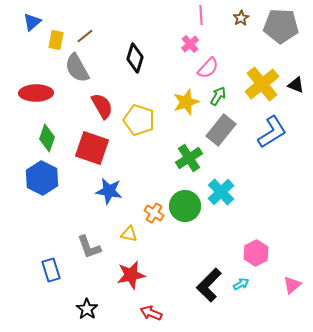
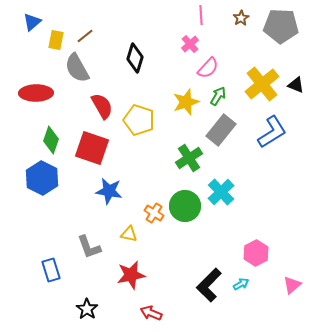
green diamond: moved 4 px right, 2 px down
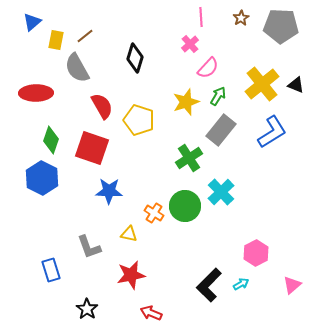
pink line: moved 2 px down
blue star: rotated 8 degrees counterclockwise
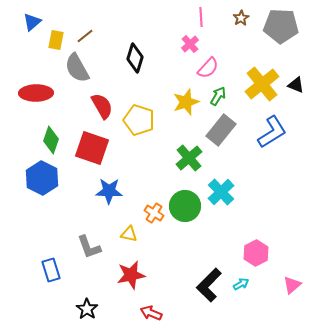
green cross: rotated 8 degrees counterclockwise
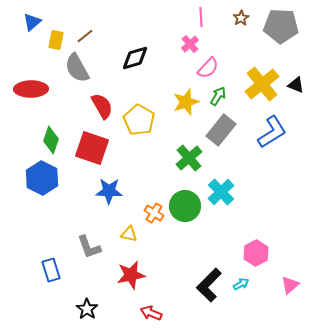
black diamond: rotated 56 degrees clockwise
red ellipse: moved 5 px left, 4 px up
yellow pentagon: rotated 12 degrees clockwise
pink triangle: moved 2 px left
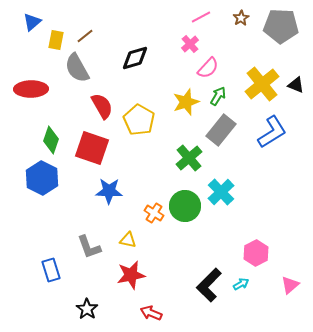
pink line: rotated 66 degrees clockwise
yellow triangle: moved 1 px left, 6 px down
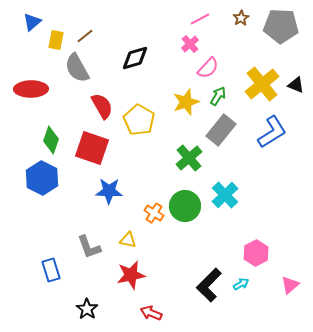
pink line: moved 1 px left, 2 px down
cyan cross: moved 4 px right, 3 px down
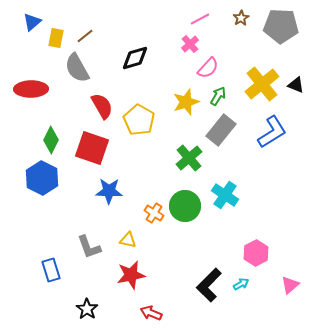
yellow rectangle: moved 2 px up
green diamond: rotated 8 degrees clockwise
cyan cross: rotated 12 degrees counterclockwise
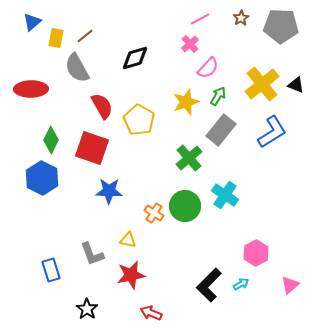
gray L-shape: moved 3 px right, 7 px down
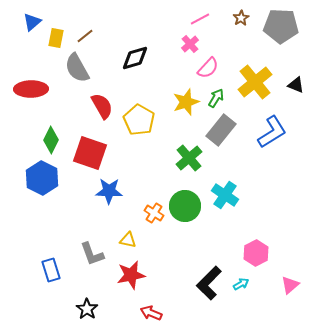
yellow cross: moved 7 px left, 2 px up
green arrow: moved 2 px left, 2 px down
red square: moved 2 px left, 5 px down
black L-shape: moved 2 px up
